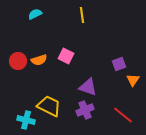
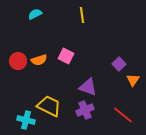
purple square: rotated 24 degrees counterclockwise
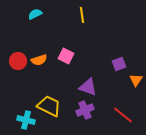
purple square: rotated 24 degrees clockwise
orange triangle: moved 3 px right
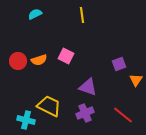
purple cross: moved 3 px down
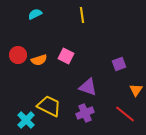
red circle: moved 6 px up
orange triangle: moved 10 px down
red line: moved 2 px right, 1 px up
cyan cross: rotated 30 degrees clockwise
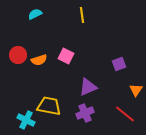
purple triangle: rotated 42 degrees counterclockwise
yellow trapezoid: rotated 15 degrees counterclockwise
cyan cross: rotated 18 degrees counterclockwise
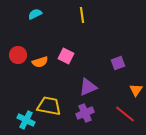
orange semicircle: moved 1 px right, 2 px down
purple square: moved 1 px left, 1 px up
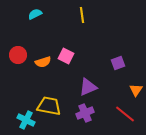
orange semicircle: moved 3 px right
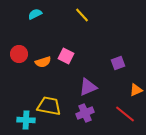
yellow line: rotated 35 degrees counterclockwise
red circle: moved 1 px right, 1 px up
orange triangle: rotated 32 degrees clockwise
cyan cross: rotated 24 degrees counterclockwise
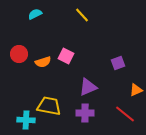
purple cross: rotated 24 degrees clockwise
